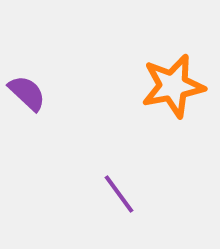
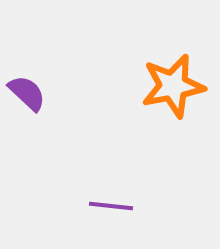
purple line: moved 8 px left, 12 px down; rotated 48 degrees counterclockwise
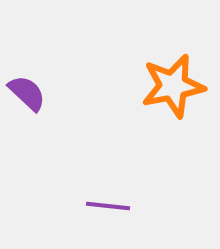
purple line: moved 3 px left
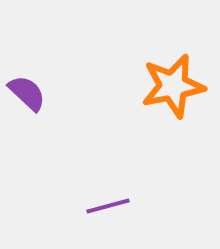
purple line: rotated 21 degrees counterclockwise
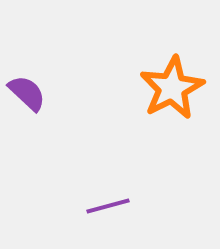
orange star: moved 1 px left, 2 px down; rotated 16 degrees counterclockwise
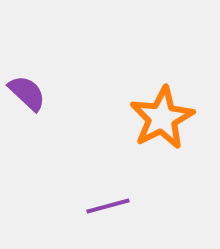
orange star: moved 10 px left, 30 px down
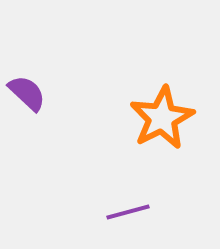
purple line: moved 20 px right, 6 px down
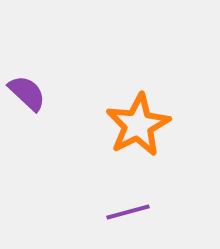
orange star: moved 24 px left, 7 px down
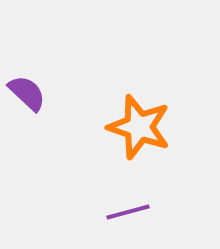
orange star: moved 1 px right, 2 px down; rotated 26 degrees counterclockwise
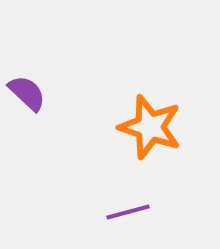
orange star: moved 11 px right
